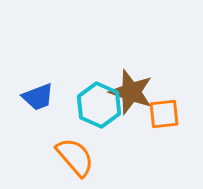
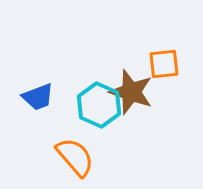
orange square: moved 50 px up
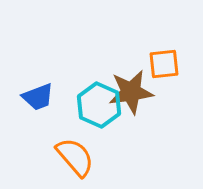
brown star: rotated 27 degrees counterclockwise
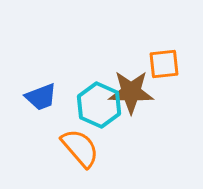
brown star: rotated 9 degrees clockwise
blue trapezoid: moved 3 px right
orange semicircle: moved 5 px right, 9 px up
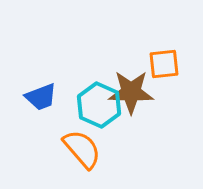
orange semicircle: moved 2 px right, 1 px down
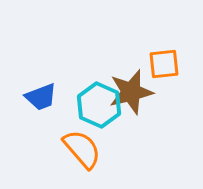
brown star: rotated 15 degrees counterclockwise
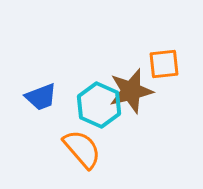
brown star: moved 1 px up
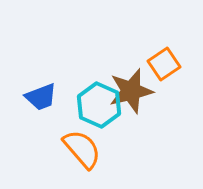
orange square: rotated 28 degrees counterclockwise
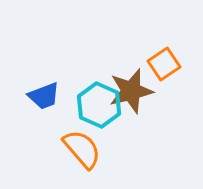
blue trapezoid: moved 3 px right, 1 px up
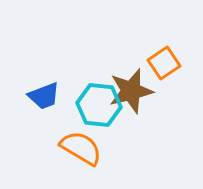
orange square: moved 1 px up
cyan hexagon: rotated 18 degrees counterclockwise
orange semicircle: moved 1 px left, 1 px up; rotated 18 degrees counterclockwise
